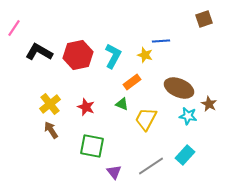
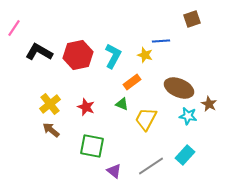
brown square: moved 12 px left
brown arrow: rotated 18 degrees counterclockwise
purple triangle: moved 1 px up; rotated 14 degrees counterclockwise
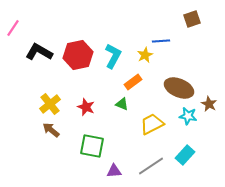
pink line: moved 1 px left
yellow star: rotated 28 degrees clockwise
orange rectangle: moved 1 px right
yellow trapezoid: moved 6 px right, 5 px down; rotated 35 degrees clockwise
purple triangle: rotated 42 degrees counterclockwise
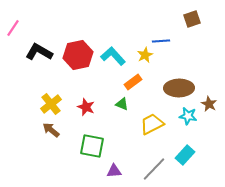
cyan L-shape: rotated 70 degrees counterclockwise
brown ellipse: rotated 24 degrees counterclockwise
yellow cross: moved 1 px right
gray line: moved 3 px right, 3 px down; rotated 12 degrees counterclockwise
